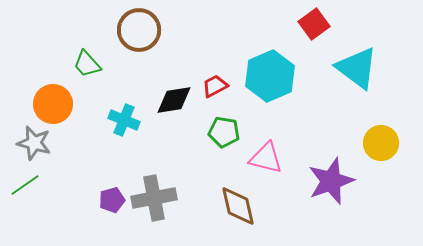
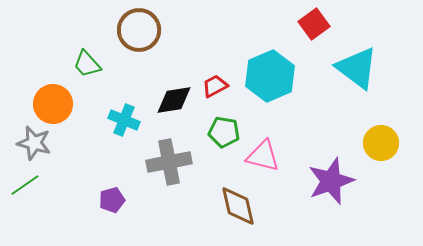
pink triangle: moved 3 px left, 2 px up
gray cross: moved 15 px right, 36 px up
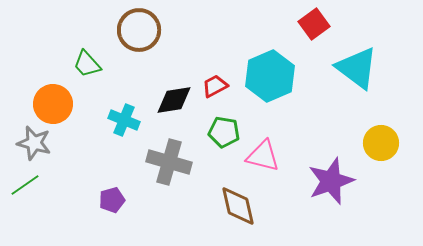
gray cross: rotated 27 degrees clockwise
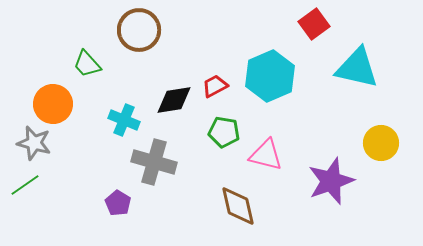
cyan triangle: rotated 24 degrees counterclockwise
pink triangle: moved 3 px right, 1 px up
gray cross: moved 15 px left
purple pentagon: moved 6 px right, 3 px down; rotated 25 degrees counterclockwise
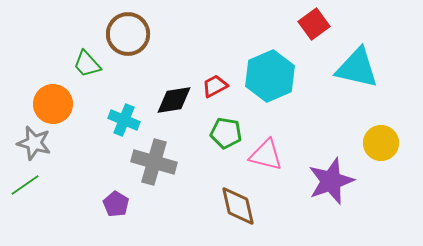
brown circle: moved 11 px left, 4 px down
green pentagon: moved 2 px right, 1 px down
purple pentagon: moved 2 px left, 1 px down
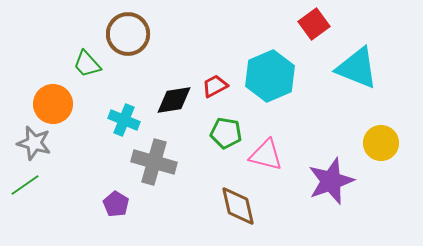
cyan triangle: rotated 9 degrees clockwise
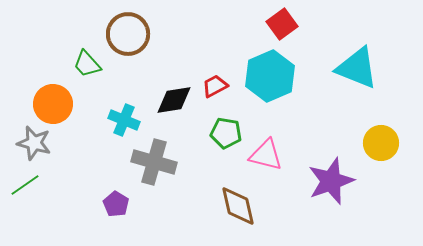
red square: moved 32 px left
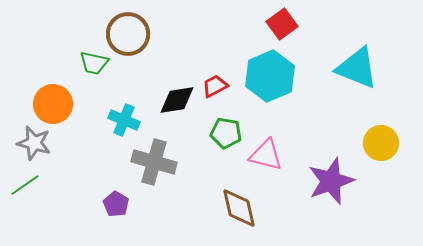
green trapezoid: moved 7 px right, 1 px up; rotated 36 degrees counterclockwise
black diamond: moved 3 px right
brown diamond: moved 1 px right, 2 px down
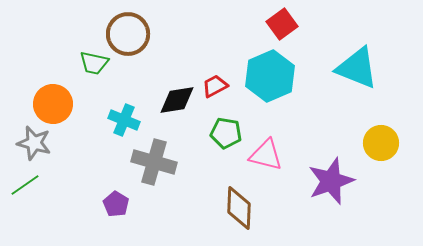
brown diamond: rotated 15 degrees clockwise
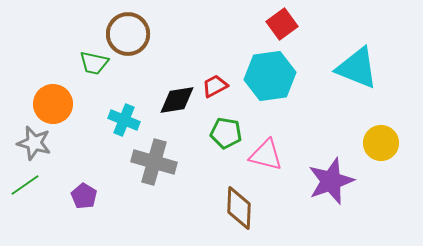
cyan hexagon: rotated 15 degrees clockwise
purple pentagon: moved 32 px left, 8 px up
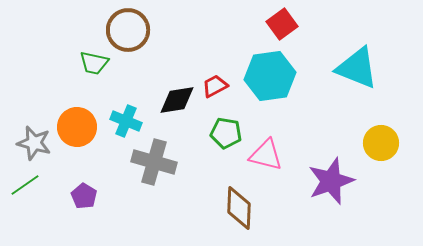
brown circle: moved 4 px up
orange circle: moved 24 px right, 23 px down
cyan cross: moved 2 px right, 1 px down
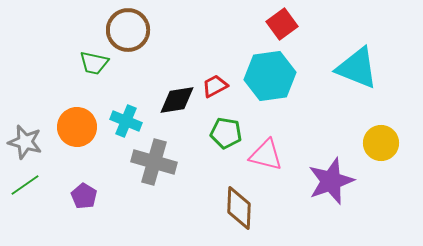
gray star: moved 9 px left, 1 px up
